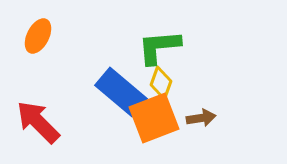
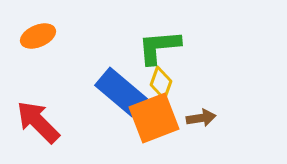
orange ellipse: rotated 40 degrees clockwise
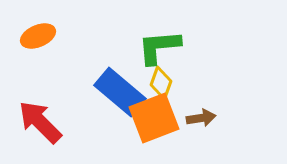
blue rectangle: moved 1 px left
red arrow: moved 2 px right
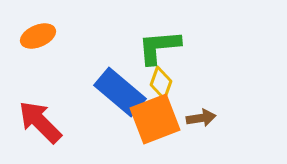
orange square: moved 1 px right, 1 px down
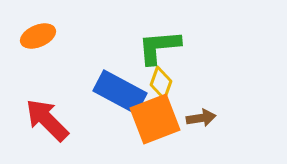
blue rectangle: rotated 12 degrees counterclockwise
red arrow: moved 7 px right, 2 px up
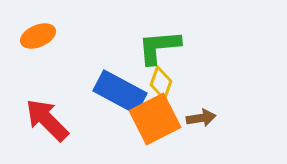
orange square: rotated 6 degrees counterclockwise
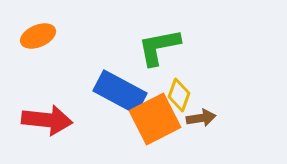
green L-shape: rotated 6 degrees counterclockwise
yellow diamond: moved 18 px right, 12 px down
red arrow: rotated 141 degrees clockwise
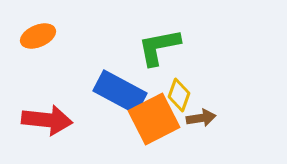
orange square: moved 1 px left
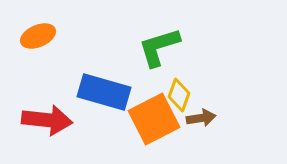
green L-shape: rotated 6 degrees counterclockwise
blue rectangle: moved 16 px left; rotated 12 degrees counterclockwise
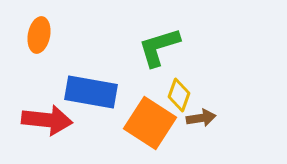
orange ellipse: moved 1 px right, 1 px up; rotated 56 degrees counterclockwise
blue rectangle: moved 13 px left; rotated 6 degrees counterclockwise
orange square: moved 4 px left, 4 px down; rotated 30 degrees counterclockwise
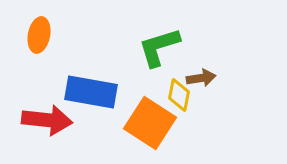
yellow diamond: rotated 8 degrees counterclockwise
brown arrow: moved 40 px up
